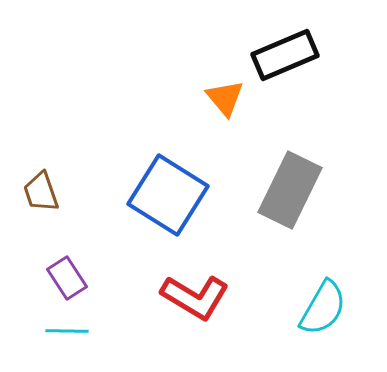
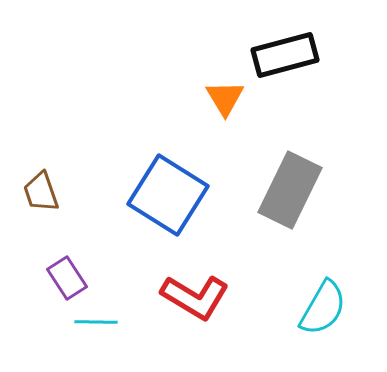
black rectangle: rotated 8 degrees clockwise
orange triangle: rotated 9 degrees clockwise
cyan line: moved 29 px right, 9 px up
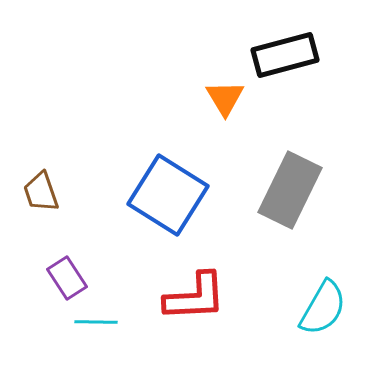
red L-shape: rotated 34 degrees counterclockwise
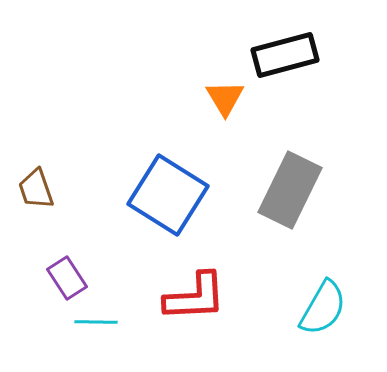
brown trapezoid: moved 5 px left, 3 px up
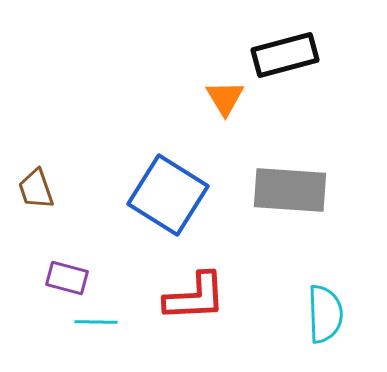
gray rectangle: rotated 68 degrees clockwise
purple rectangle: rotated 42 degrees counterclockwise
cyan semicircle: moved 2 px right, 6 px down; rotated 32 degrees counterclockwise
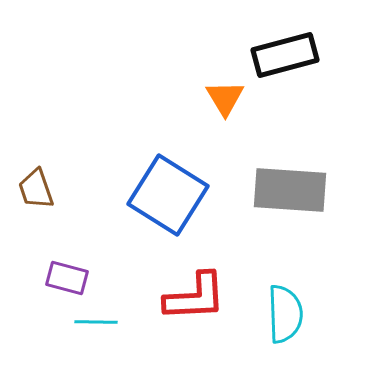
cyan semicircle: moved 40 px left
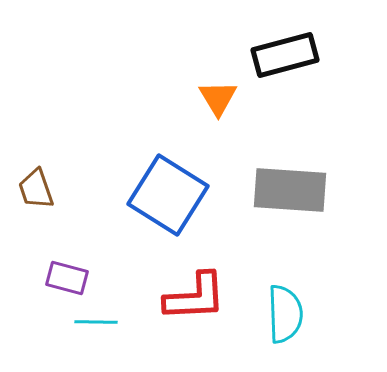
orange triangle: moved 7 px left
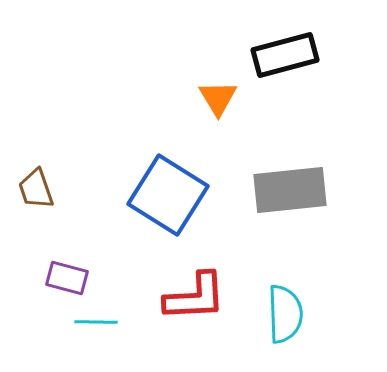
gray rectangle: rotated 10 degrees counterclockwise
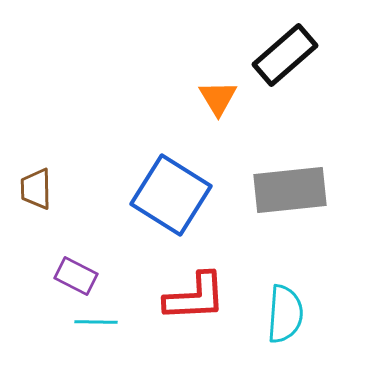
black rectangle: rotated 26 degrees counterclockwise
brown trapezoid: rotated 18 degrees clockwise
blue square: moved 3 px right
purple rectangle: moved 9 px right, 2 px up; rotated 12 degrees clockwise
cyan semicircle: rotated 6 degrees clockwise
